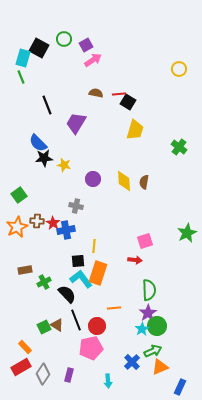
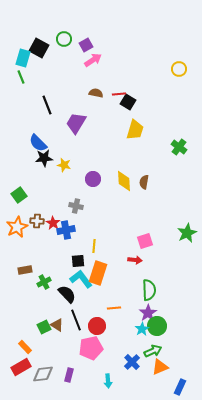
gray diamond at (43, 374): rotated 50 degrees clockwise
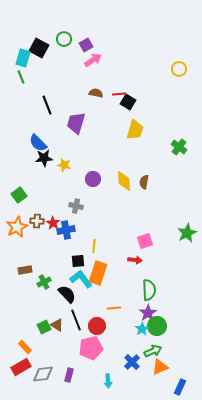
purple trapezoid at (76, 123): rotated 15 degrees counterclockwise
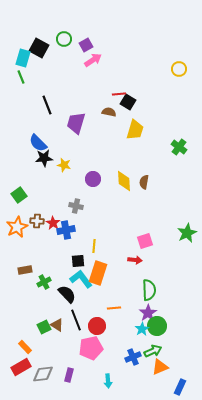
brown semicircle at (96, 93): moved 13 px right, 19 px down
blue cross at (132, 362): moved 1 px right, 5 px up; rotated 21 degrees clockwise
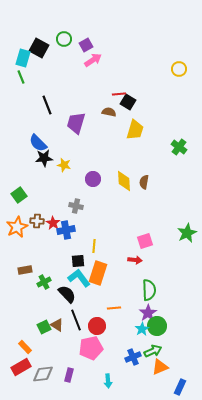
cyan L-shape at (81, 279): moved 2 px left, 1 px up
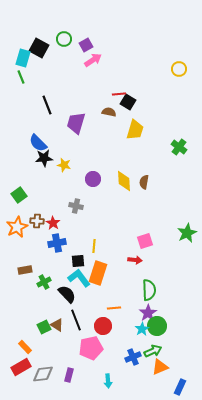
blue cross at (66, 230): moved 9 px left, 13 px down
red circle at (97, 326): moved 6 px right
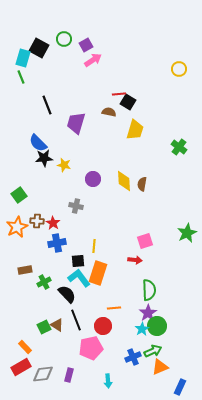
brown semicircle at (144, 182): moved 2 px left, 2 px down
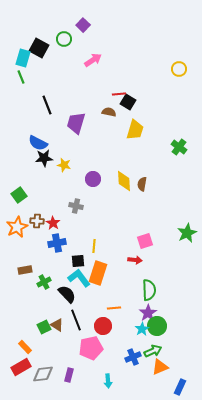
purple square at (86, 45): moved 3 px left, 20 px up; rotated 16 degrees counterclockwise
blue semicircle at (38, 143): rotated 18 degrees counterclockwise
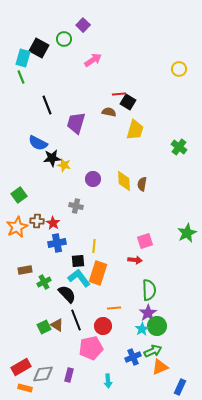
black star at (44, 158): moved 8 px right
orange rectangle at (25, 347): moved 41 px down; rotated 32 degrees counterclockwise
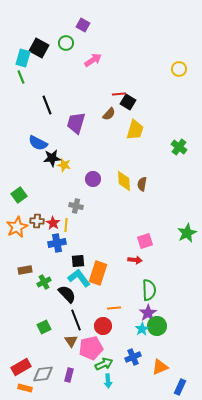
purple square at (83, 25): rotated 16 degrees counterclockwise
green circle at (64, 39): moved 2 px right, 4 px down
brown semicircle at (109, 112): moved 2 px down; rotated 120 degrees clockwise
yellow line at (94, 246): moved 28 px left, 21 px up
brown triangle at (57, 325): moved 14 px right, 16 px down; rotated 24 degrees clockwise
green arrow at (153, 351): moved 49 px left, 13 px down
